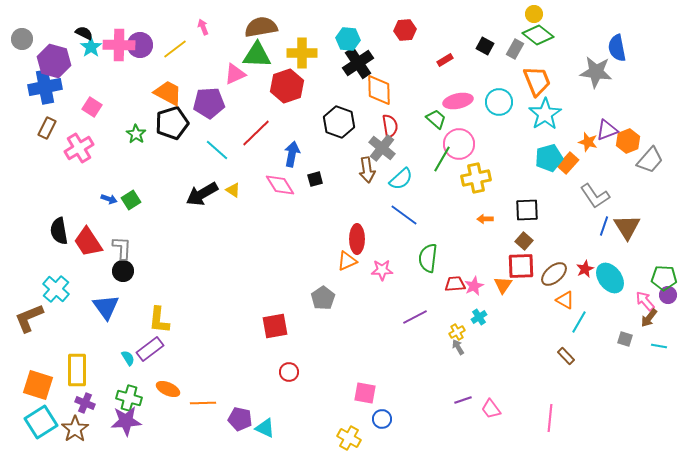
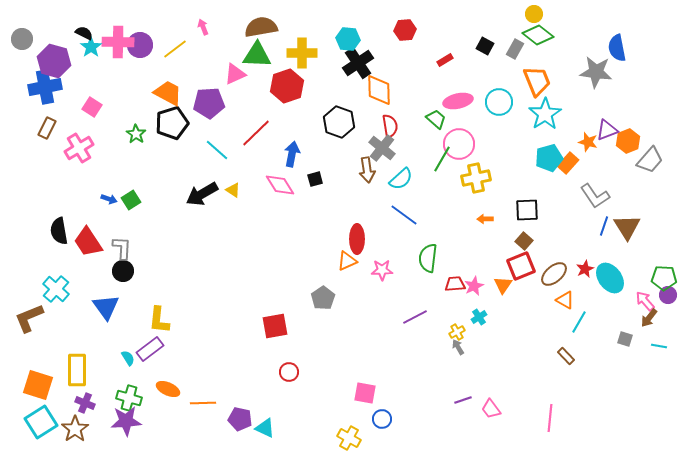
pink cross at (119, 45): moved 1 px left, 3 px up
red square at (521, 266): rotated 20 degrees counterclockwise
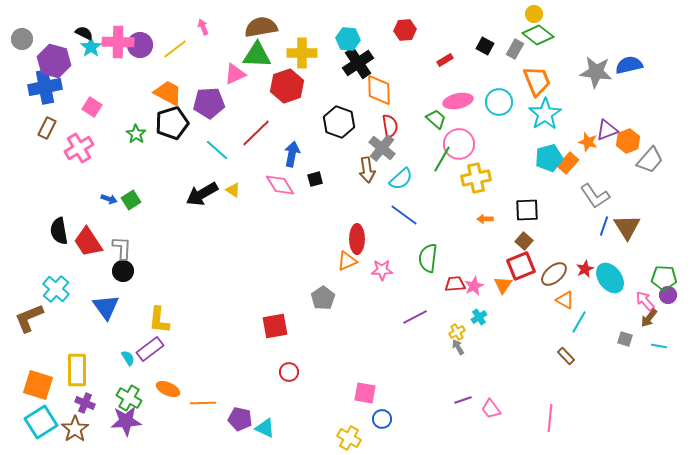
blue semicircle at (617, 48): moved 12 px right, 17 px down; rotated 88 degrees clockwise
green cross at (129, 398): rotated 15 degrees clockwise
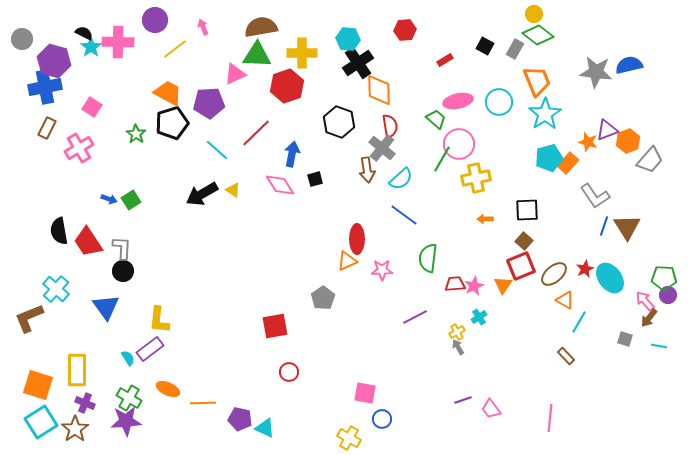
purple circle at (140, 45): moved 15 px right, 25 px up
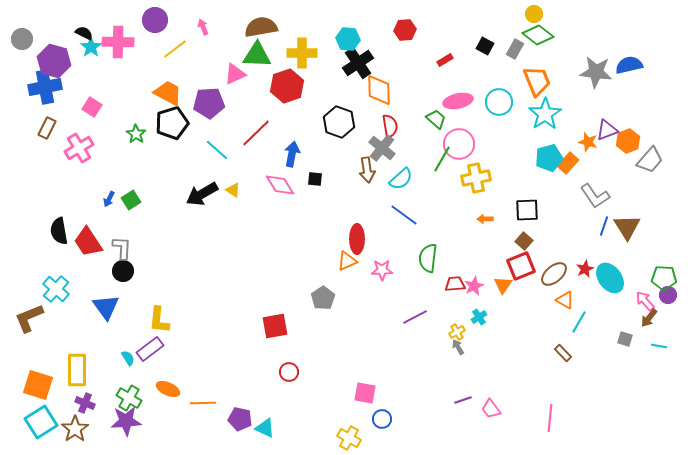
black square at (315, 179): rotated 21 degrees clockwise
blue arrow at (109, 199): rotated 98 degrees clockwise
brown rectangle at (566, 356): moved 3 px left, 3 px up
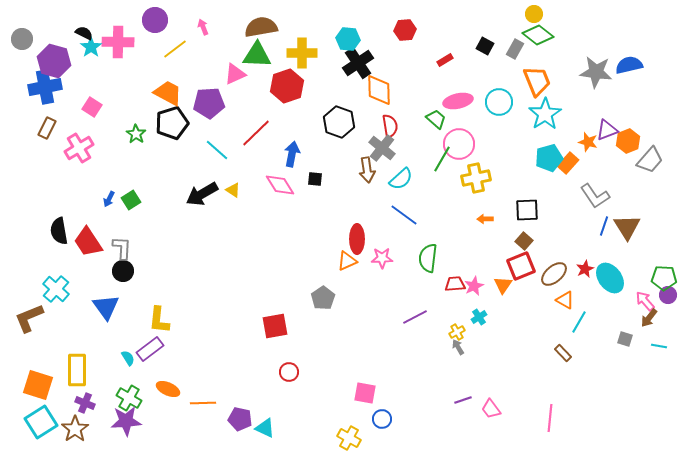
pink star at (382, 270): moved 12 px up
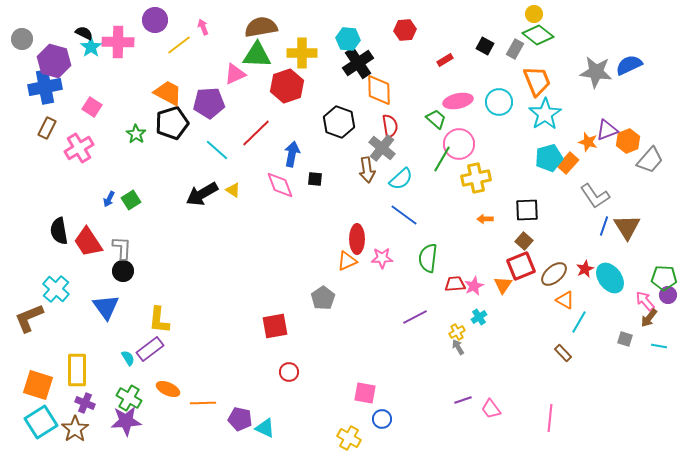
yellow line at (175, 49): moved 4 px right, 4 px up
blue semicircle at (629, 65): rotated 12 degrees counterclockwise
pink diamond at (280, 185): rotated 12 degrees clockwise
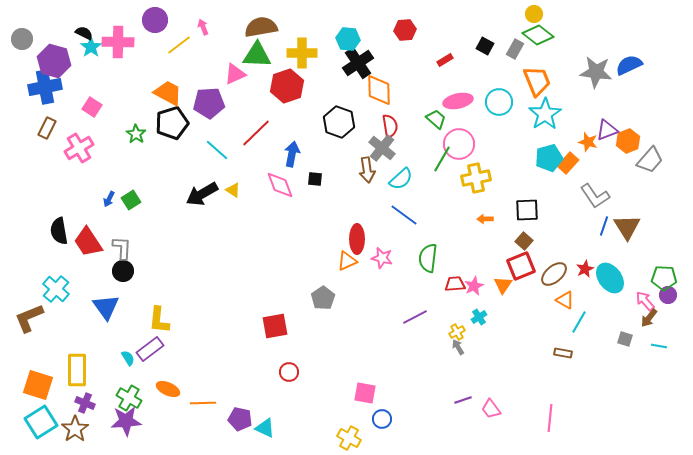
pink star at (382, 258): rotated 15 degrees clockwise
brown rectangle at (563, 353): rotated 36 degrees counterclockwise
